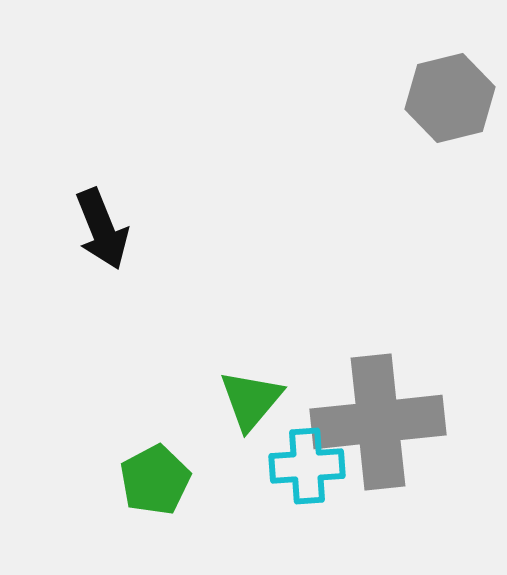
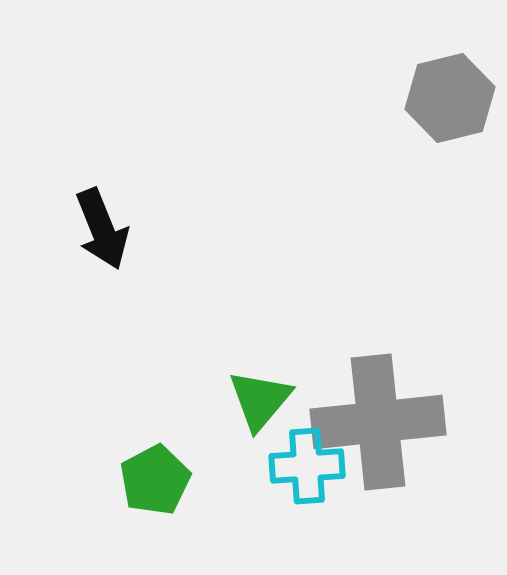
green triangle: moved 9 px right
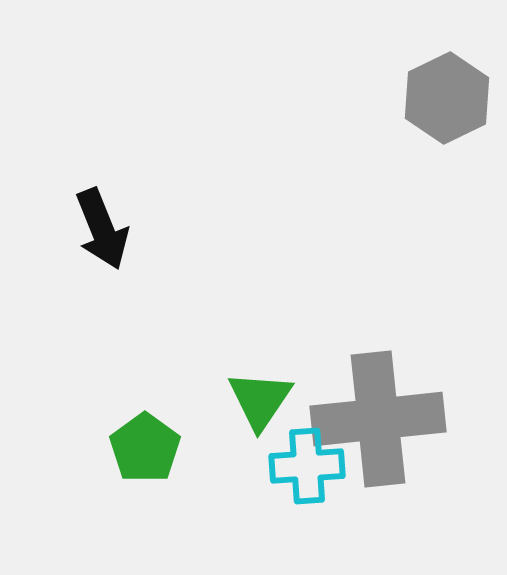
gray hexagon: moved 3 px left; rotated 12 degrees counterclockwise
green triangle: rotated 6 degrees counterclockwise
gray cross: moved 3 px up
green pentagon: moved 10 px left, 32 px up; rotated 8 degrees counterclockwise
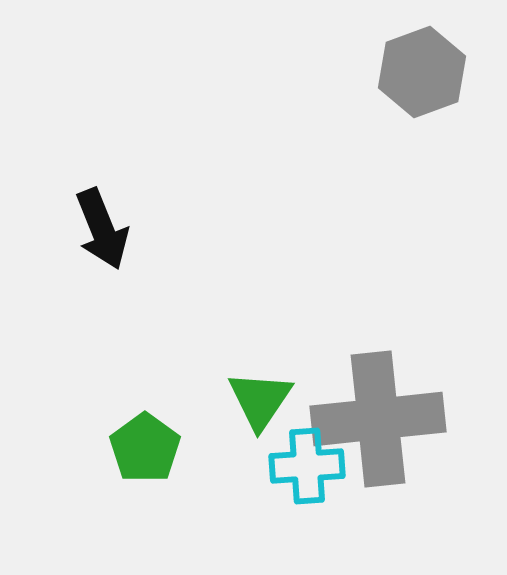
gray hexagon: moved 25 px left, 26 px up; rotated 6 degrees clockwise
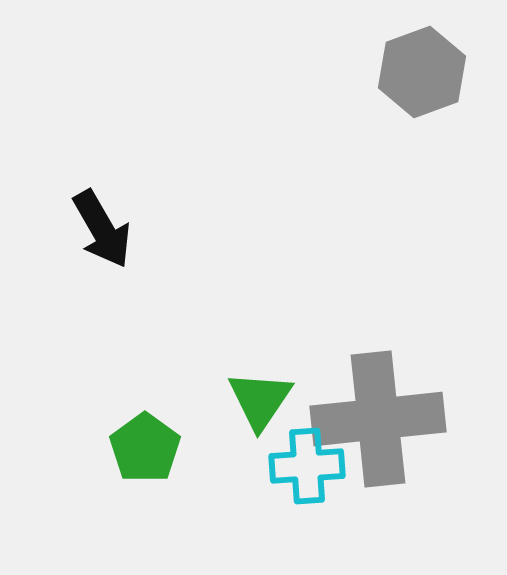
black arrow: rotated 8 degrees counterclockwise
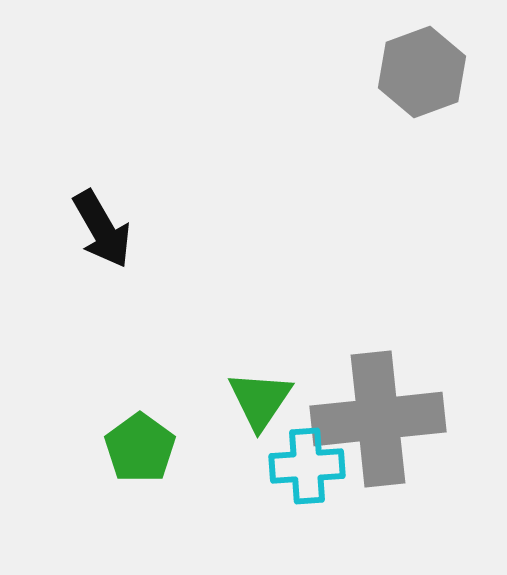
green pentagon: moved 5 px left
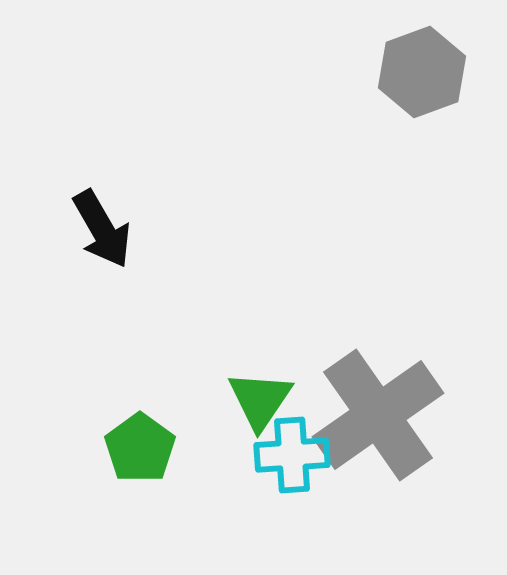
gray cross: moved 4 px up; rotated 29 degrees counterclockwise
cyan cross: moved 15 px left, 11 px up
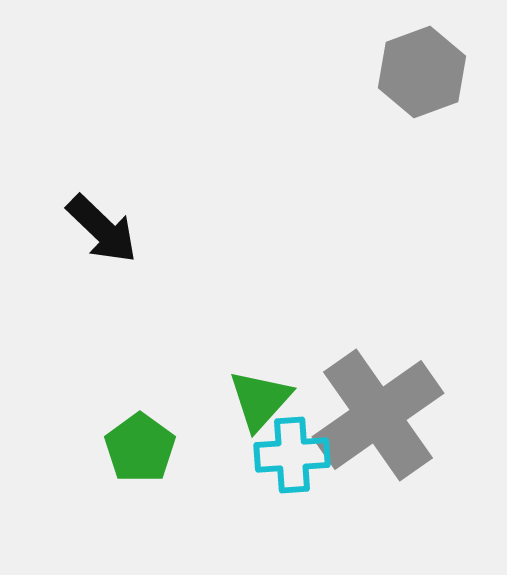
black arrow: rotated 16 degrees counterclockwise
green triangle: rotated 8 degrees clockwise
